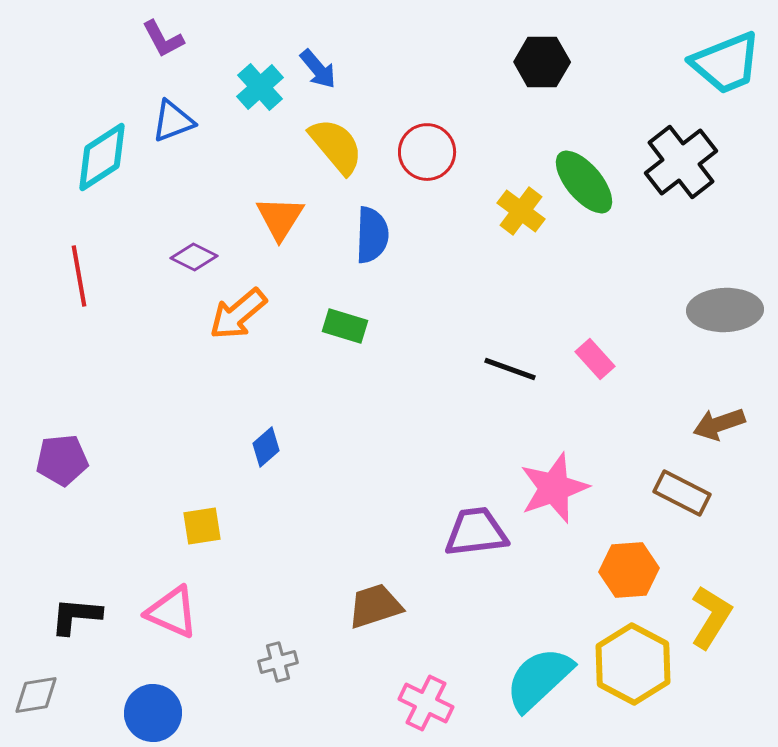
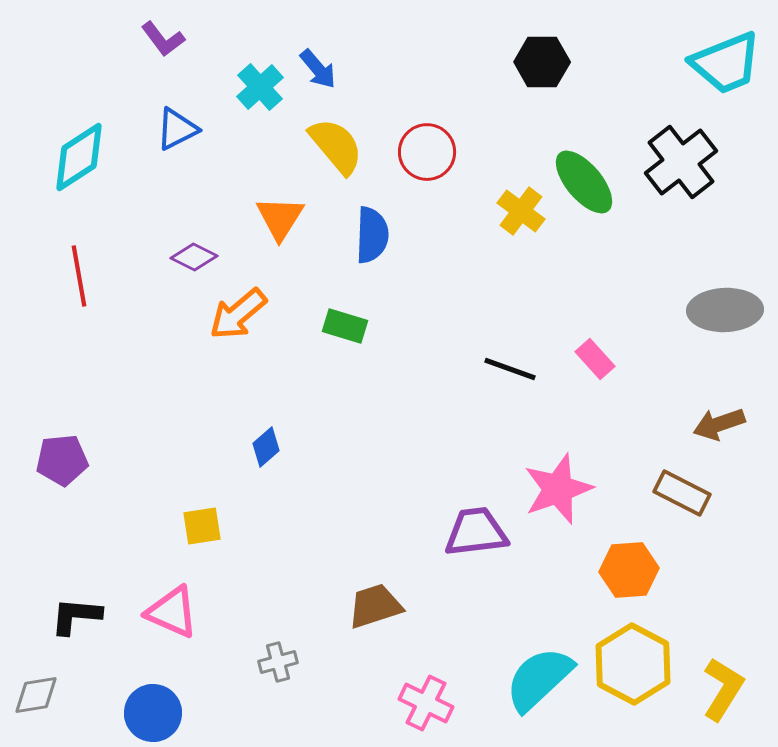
purple L-shape: rotated 9 degrees counterclockwise
blue triangle: moved 4 px right, 8 px down; rotated 6 degrees counterclockwise
cyan diamond: moved 23 px left
pink star: moved 4 px right, 1 px down
yellow L-shape: moved 12 px right, 72 px down
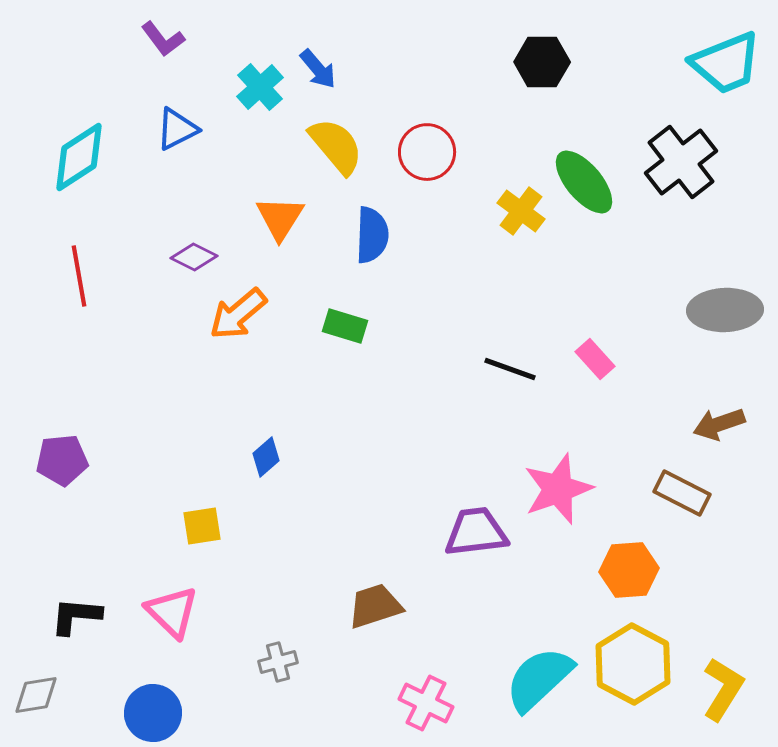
blue diamond: moved 10 px down
pink triangle: rotated 20 degrees clockwise
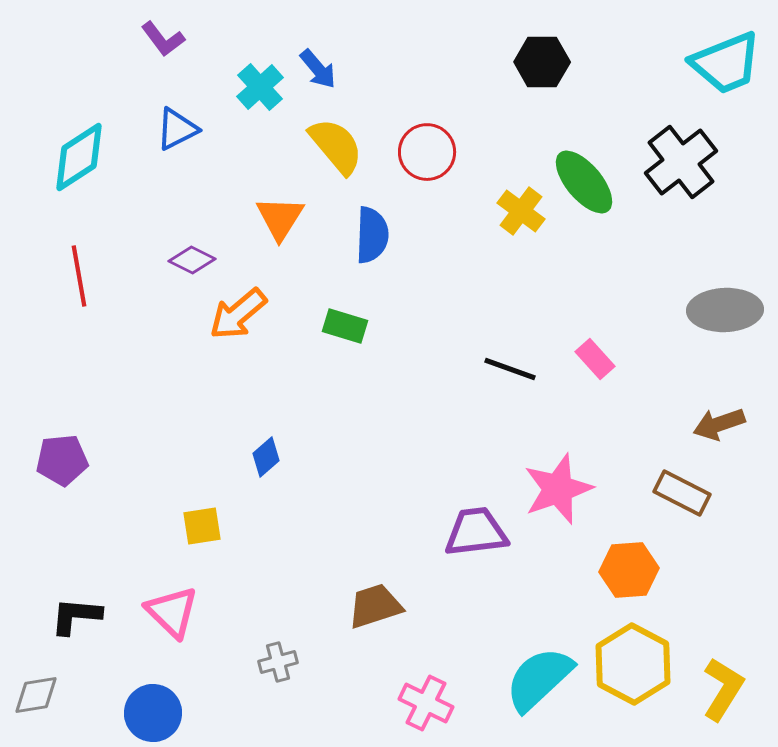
purple diamond: moved 2 px left, 3 px down
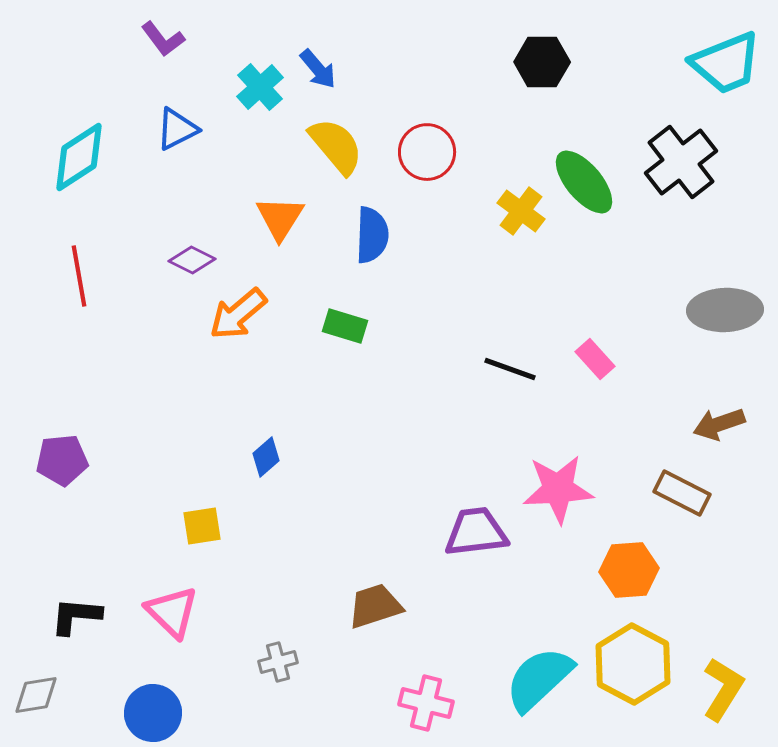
pink star: rotated 16 degrees clockwise
pink cross: rotated 12 degrees counterclockwise
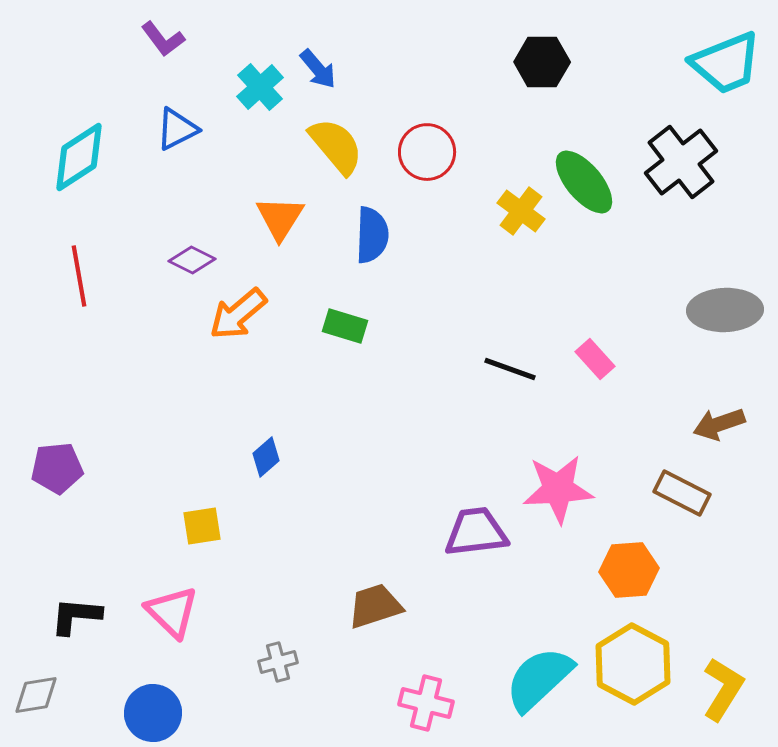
purple pentagon: moved 5 px left, 8 px down
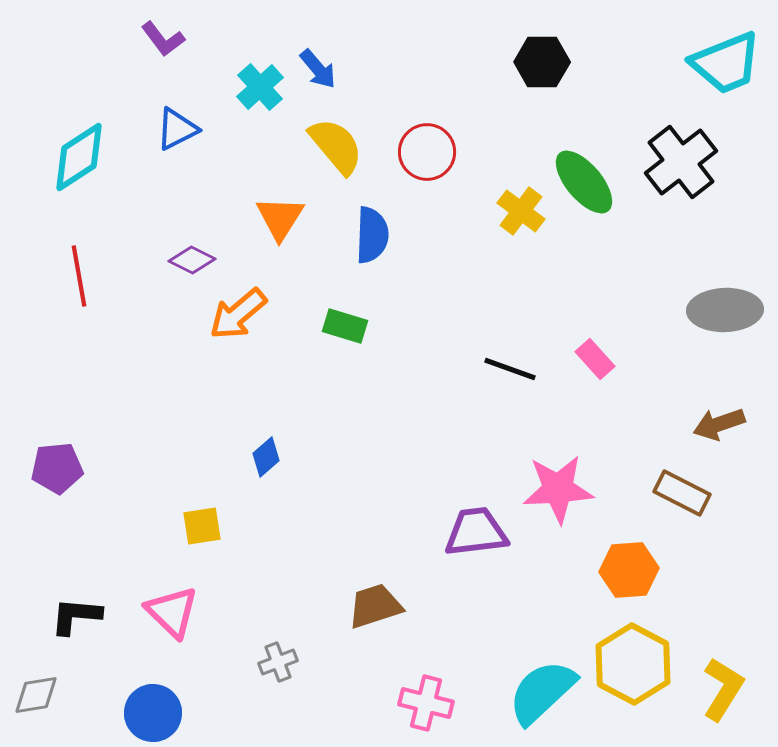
gray cross: rotated 6 degrees counterclockwise
cyan semicircle: moved 3 px right, 13 px down
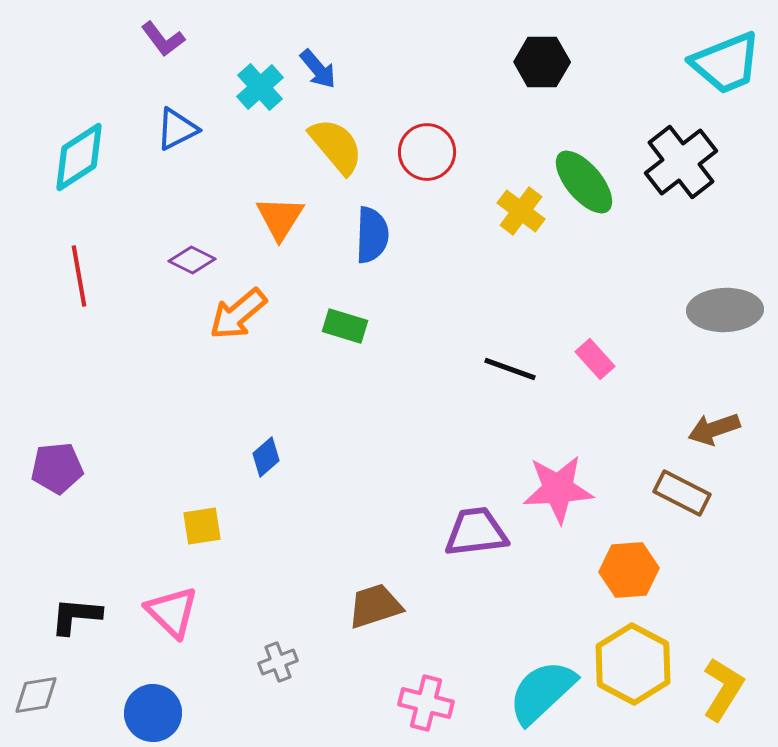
brown arrow: moved 5 px left, 5 px down
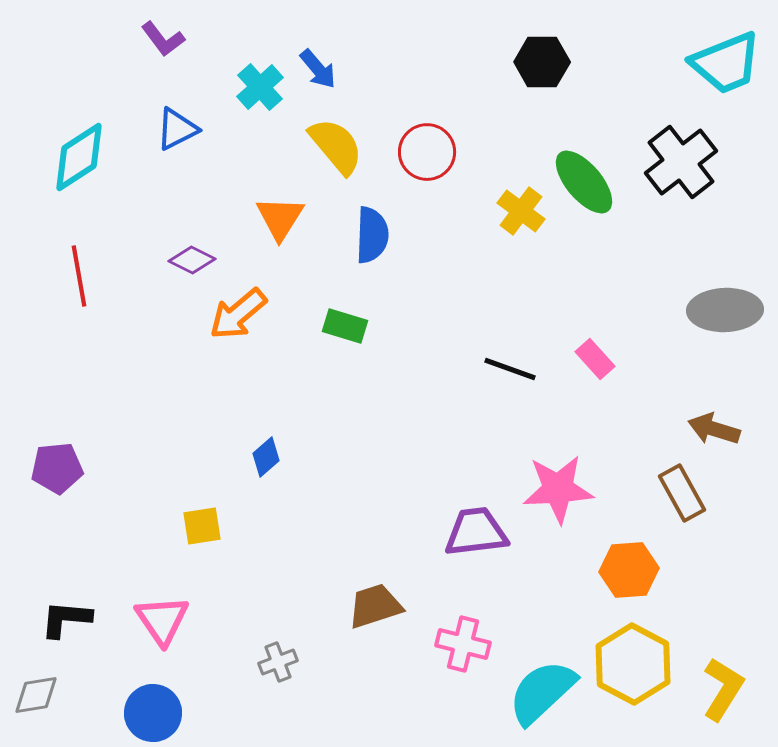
brown arrow: rotated 36 degrees clockwise
brown rectangle: rotated 34 degrees clockwise
pink triangle: moved 10 px left, 8 px down; rotated 12 degrees clockwise
black L-shape: moved 10 px left, 3 px down
pink cross: moved 37 px right, 59 px up
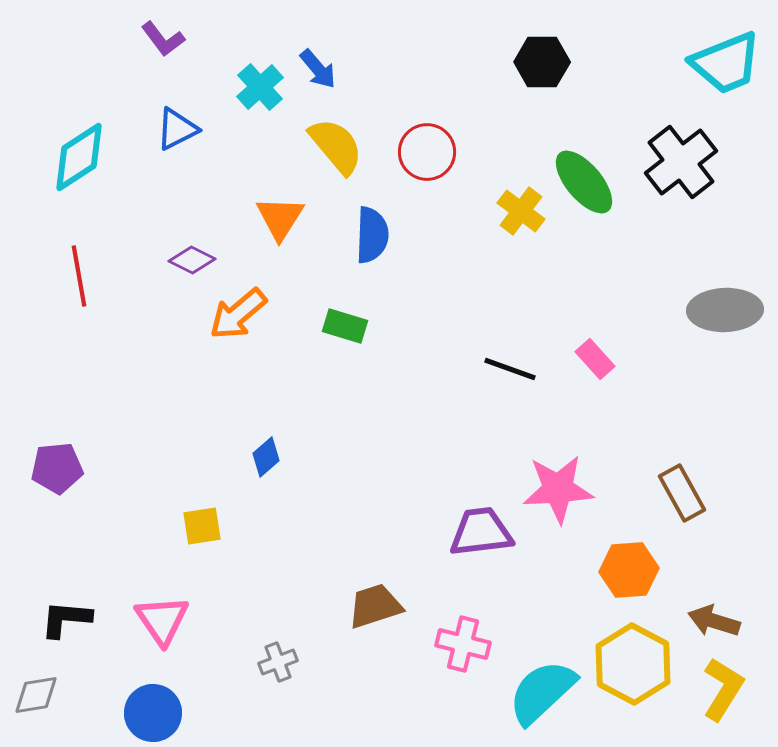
brown arrow: moved 192 px down
purple trapezoid: moved 5 px right
